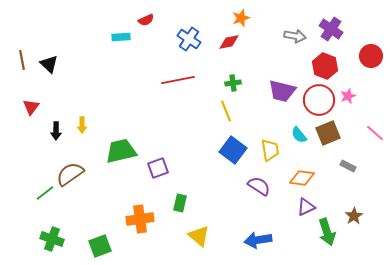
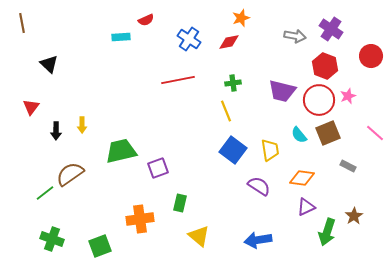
brown line at (22, 60): moved 37 px up
green arrow at (327, 232): rotated 36 degrees clockwise
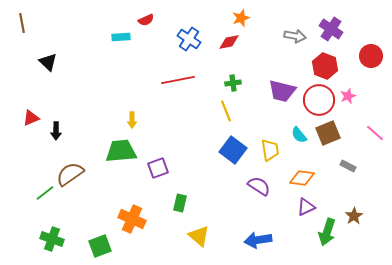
black triangle at (49, 64): moved 1 px left, 2 px up
red triangle at (31, 107): moved 11 px down; rotated 30 degrees clockwise
yellow arrow at (82, 125): moved 50 px right, 5 px up
green trapezoid at (121, 151): rotated 8 degrees clockwise
orange cross at (140, 219): moved 8 px left; rotated 32 degrees clockwise
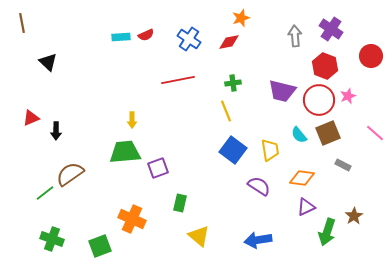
red semicircle at (146, 20): moved 15 px down
gray arrow at (295, 36): rotated 105 degrees counterclockwise
green trapezoid at (121, 151): moved 4 px right, 1 px down
gray rectangle at (348, 166): moved 5 px left, 1 px up
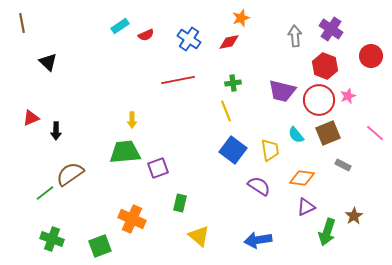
cyan rectangle at (121, 37): moved 1 px left, 11 px up; rotated 30 degrees counterclockwise
cyan semicircle at (299, 135): moved 3 px left
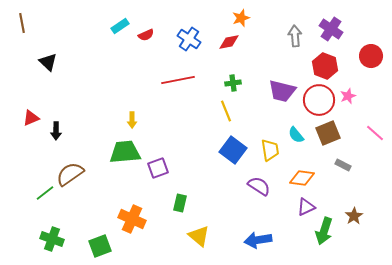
green arrow at (327, 232): moved 3 px left, 1 px up
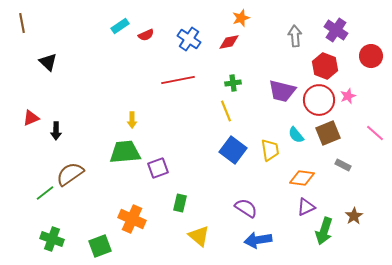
purple cross at (331, 29): moved 5 px right, 1 px down
purple semicircle at (259, 186): moved 13 px left, 22 px down
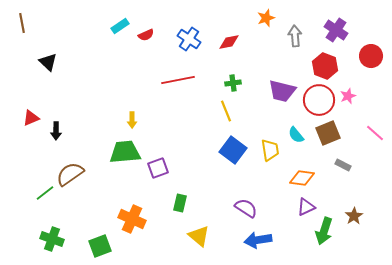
orange star at (241, 18): moved 25 px right
